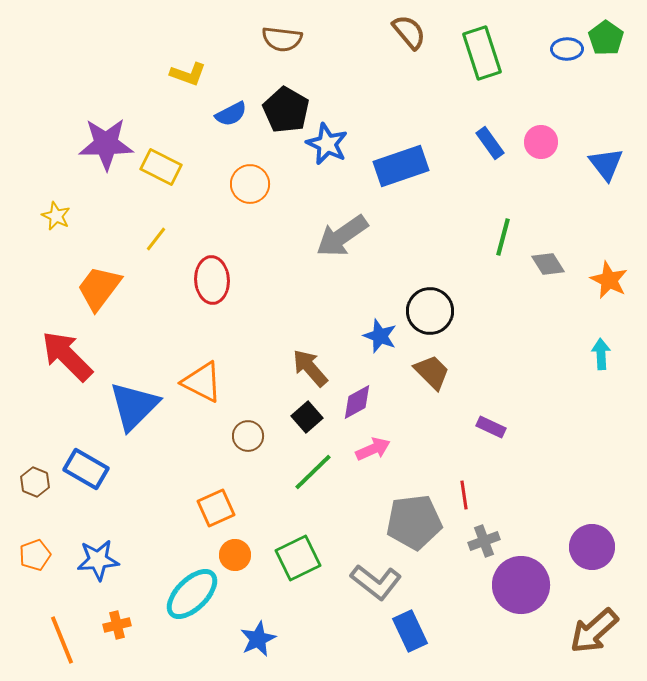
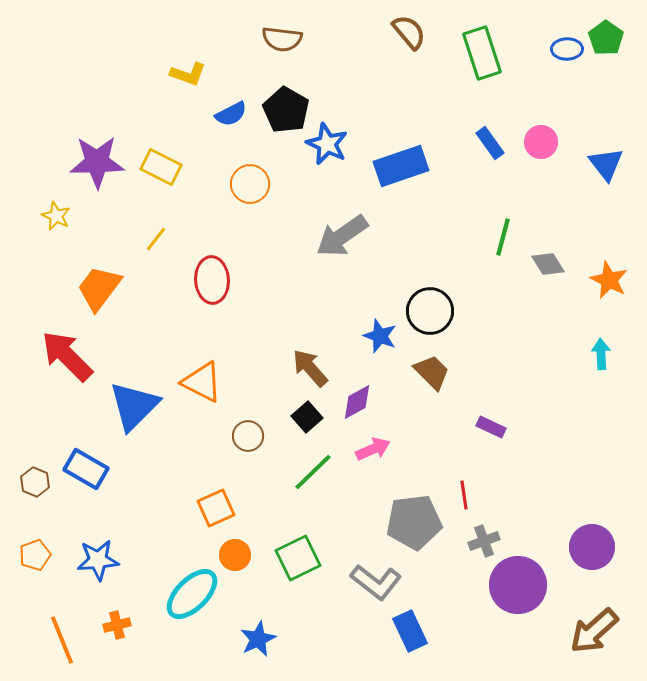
purple star at (106, 144): moved 9 px left, 18 px down
purple circle at (521, 585): moved 3 px left
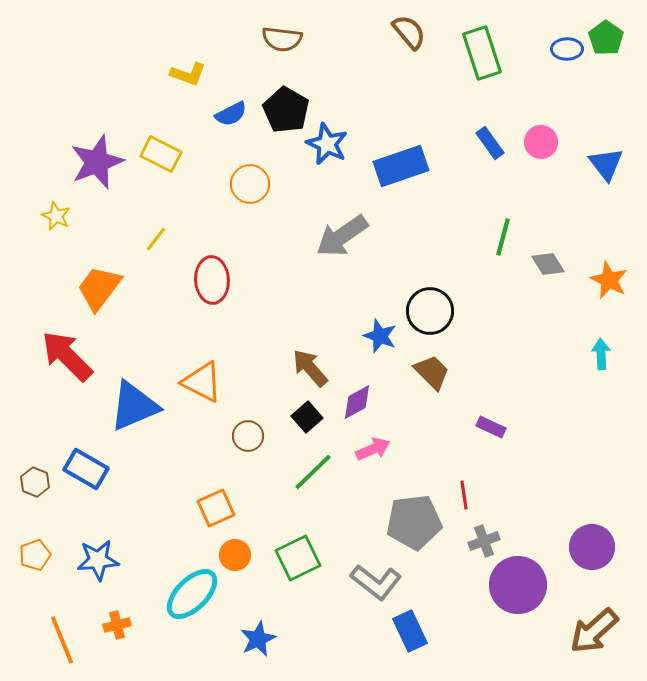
purple star at (97, 162): rotated 20 degrees counterclockwise
yellow rectangle at (161, 167): moved 13 px up
blue triangle at (134, 406): rotated 22 degrees clockwise
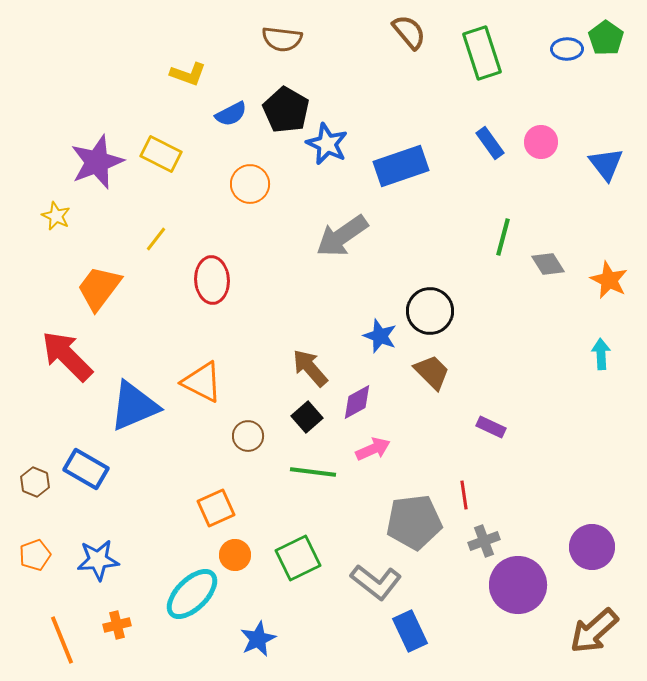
green line at (313, 472): rotated 51 degrees clockwise
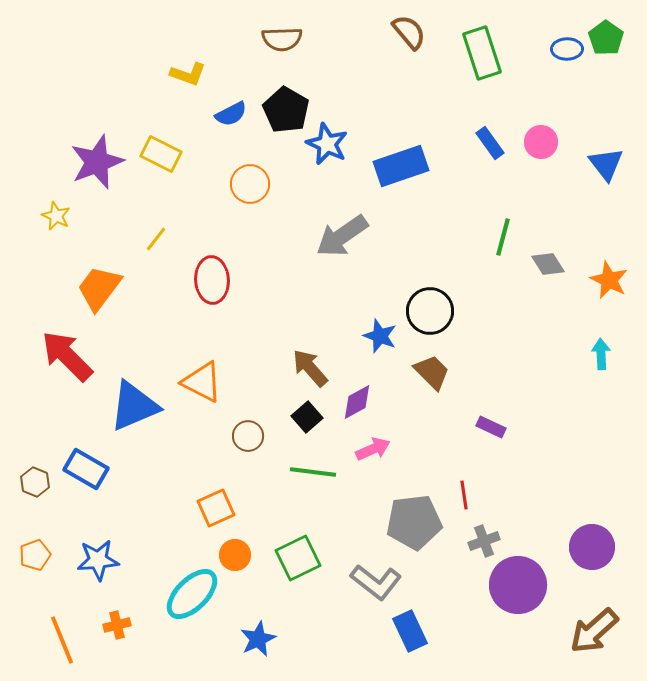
brown semicircle at (282, 39): rotated 9 degrees counterclockwise
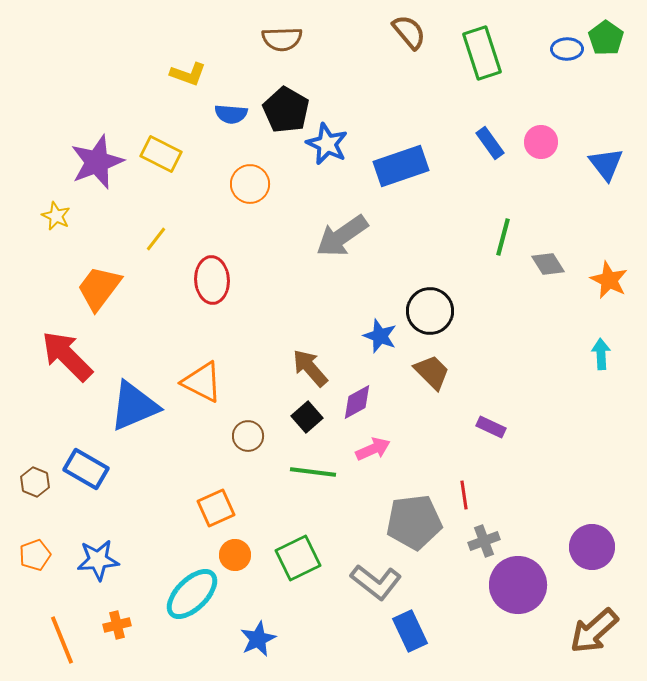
blue semicircle at (231, 114): rotated 32 degrees clockwise
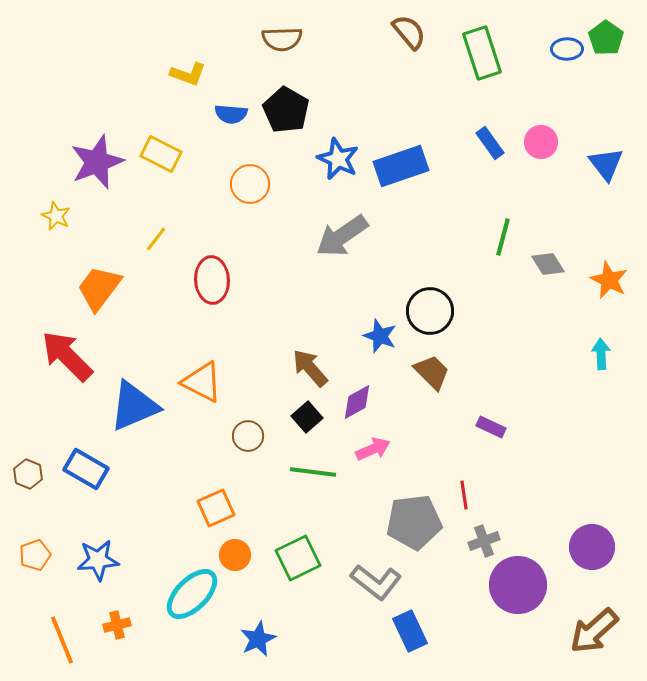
blue star at (327, 144): moved 11 px right, 15 px down
brown hexagon at (35, 482): moved 7 px left, 8 px up
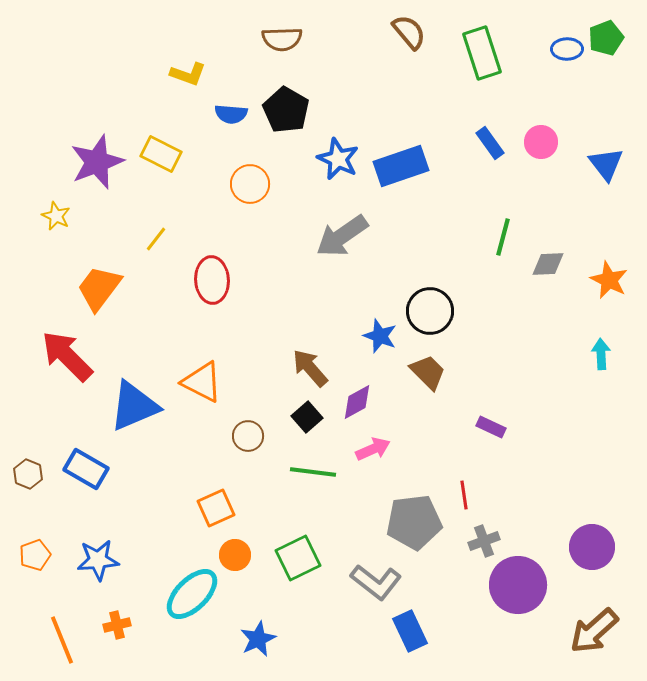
green pentagon at (606, 38): rotated 16 degrees clockwise
gray diamond at (548, 264): rotated 60 degrees counterclockwise
brown trapezoid at (432, 372): moved 4 px left
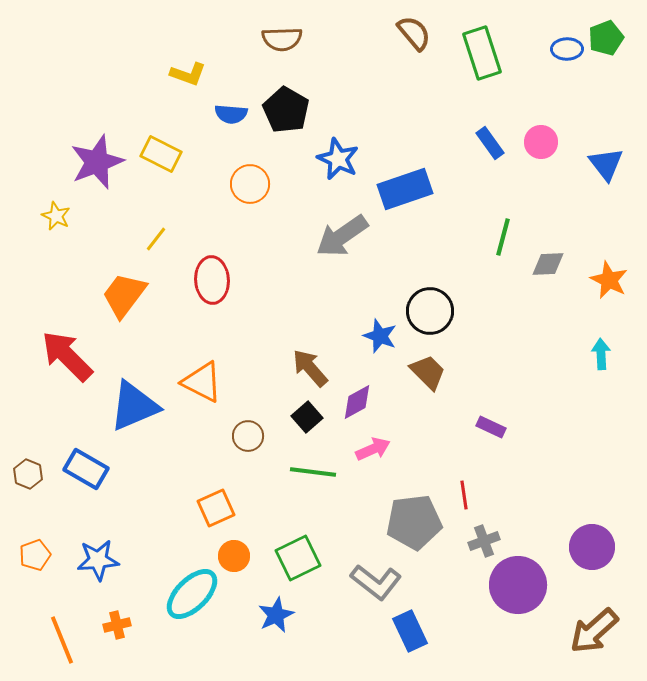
brown semicircle at (409, 32): moved 5 px right, 1 px down
blue rectangle at (401, 166): moved 4 px right, 23 px down
orange trapezoid at (99, 288): moved 25 px right, 7 px down
orange circle at (235, 555): moved 1 px left, 1 px down
blue star at (258, 639): moved 18 px right, 24 px up
